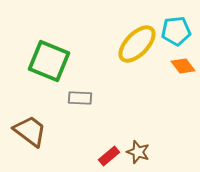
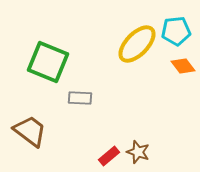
green square: moved 1 px left, 1 px down
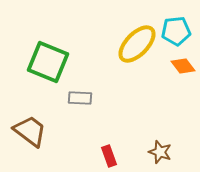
brown star: moved 22 px right
red rectangle: rotated 70 degrees counterclockwise
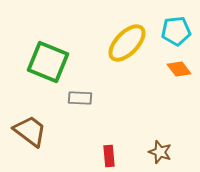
yellow ellipse: moved 10 px left, 1 px up
orange diamond: moved 4 px left, 3 px down
red rectangle: rotated 15 degrees clockwise
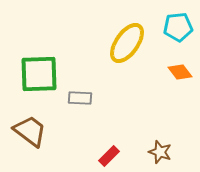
cyan pentagon: moved 2 px right, 4 px up
yellow ellipse: rotated 9 degrees counterclockwise
green square: moved 9 px left, 12 px down; rotated 24 degrees counterclockwise
orange diamond: moved 1 px right, 3 px down
red rectangle: rotated 50 degrees clockwise
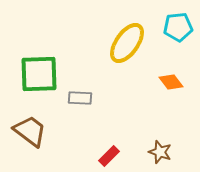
orange diamond: moved 9 px left, 10 px down
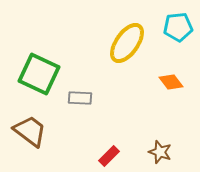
green square: rotated 27 degrees clockwise
